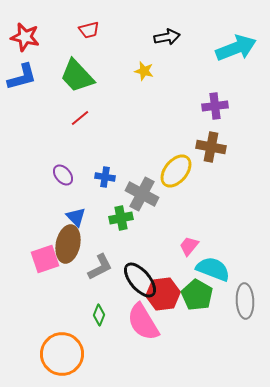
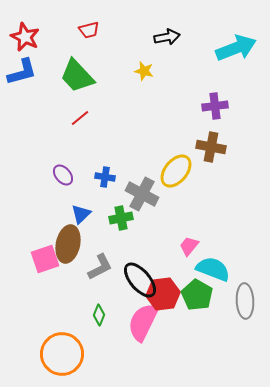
red star: rotated 12 degrees clockwise
blue L-shape: moved 5 px up
blue triangle: moved 5 px right, 3 px up; rotated 30 degrees clockwise
pink semicircle: rotated 57 degrees clockwise
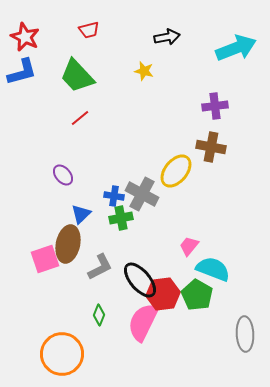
blue cross: moved 9 px right, 19 px down
gray ellipse: moved 33 px down
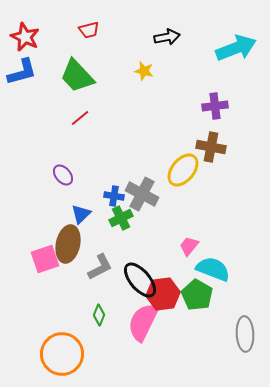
yellow ellipse: moved 7 px right, 1 px up
green cross: rotated 15 degrees counterclockwise
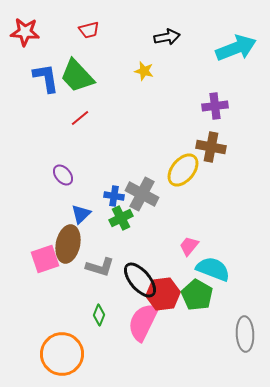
red star: moved 5 px up; rotated 20 degrees counterclockwise
blue L-shape: moved 24 px right, 6 px down; rotated 84 degrees counterclockwise
gray L-shape: rotated 44 degrees clockwise
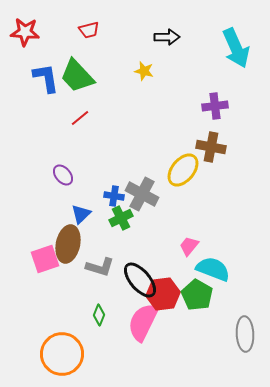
black arrow: rotated 10 degrees clockwise
cyan arrow: rotated 87 degrees clockwise
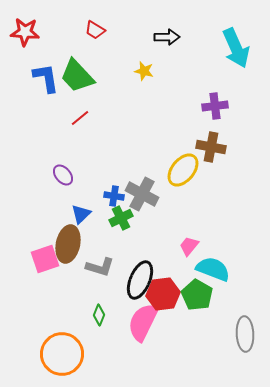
red trapezoid: moved 6 px right; rotated 45 degrees clockwise
black ellipse: rotated 63 degrees clockwise
